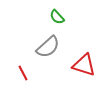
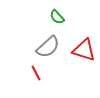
red triangle: moved 15 px up
red line: moved 13 px right
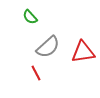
green semicircle: moved 27 px left
red triangle: moved 1 px left, 2 px down; rotated 25 degrees counterclockwise
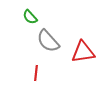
gray semicircle: moved 6 px up; rotated 90 degrees clockwise
red line: rotated 35 degrees clockwise
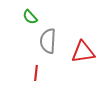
gray semicircle: rotated 45 degrees clockwise
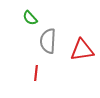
green semicircle: moved 1 px down
red triangle: moved 1 px left, 2 px up
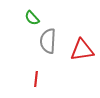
green semicircle: moved 2 px right
red line: moved 6 px down
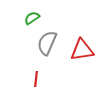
green semicircle: rotated 98 degrees clockwise
gray semicircle: moved 1 px left, 2 px down; rotated 20 degrees clockwise
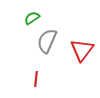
gray semicircle: moved 2 px up
red triangle: rotated 45 degrees counterclockwise
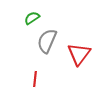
red triangle: moved 3 px left, 4 px down
red line: moved 1 px left
